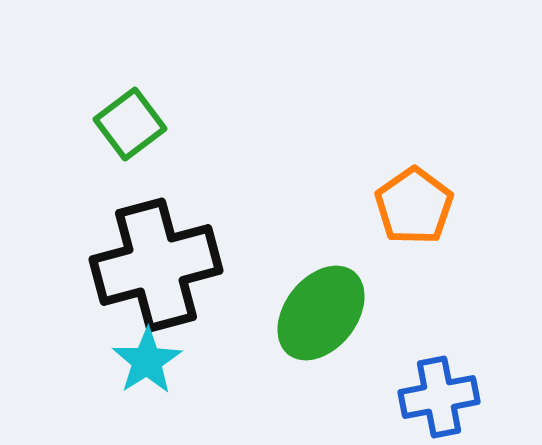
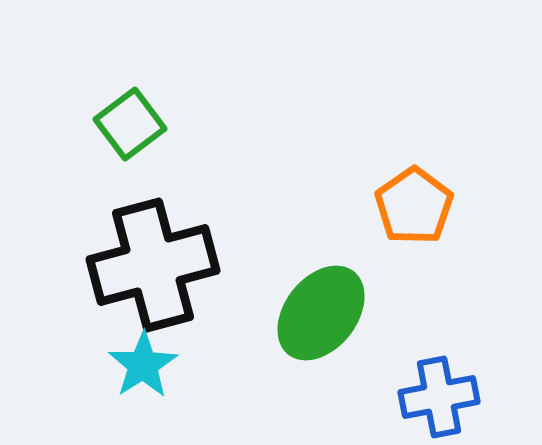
black cross: moved 3 px left
cyan star: moved 4 px left, 4 px down
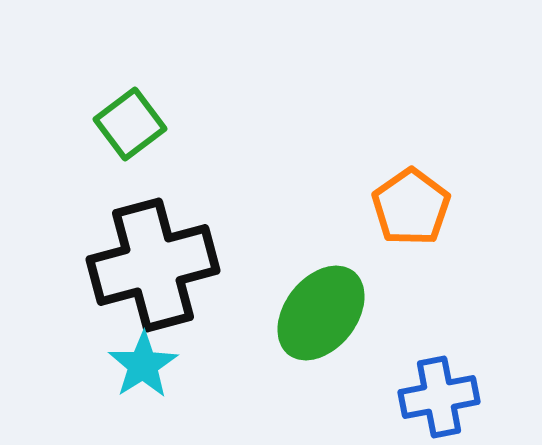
orange pentagon: moved 3 px left, 1 px down
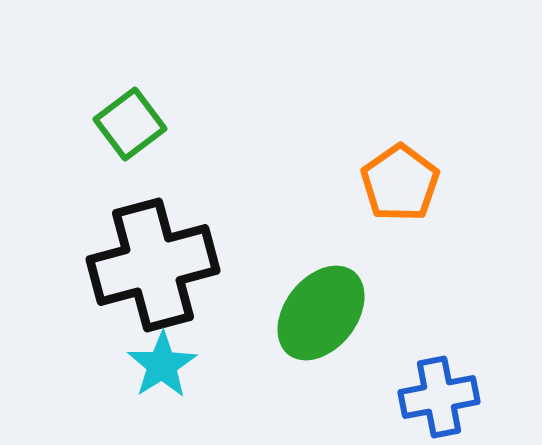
orange pentagon: moved 11 px left, 24 px up
cyan star: moved 19 px right
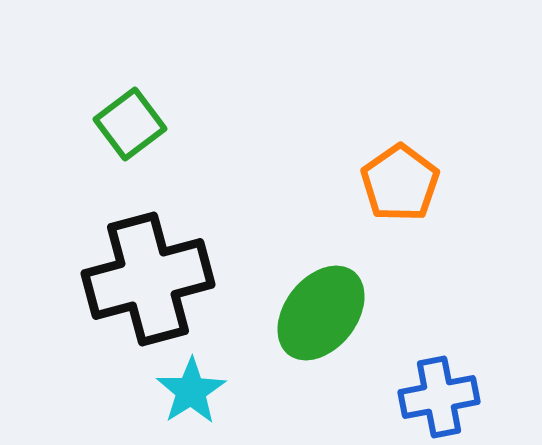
black cross: moved 5 px left, 14 px down
cyan star: moved 29 px right, 26 px down
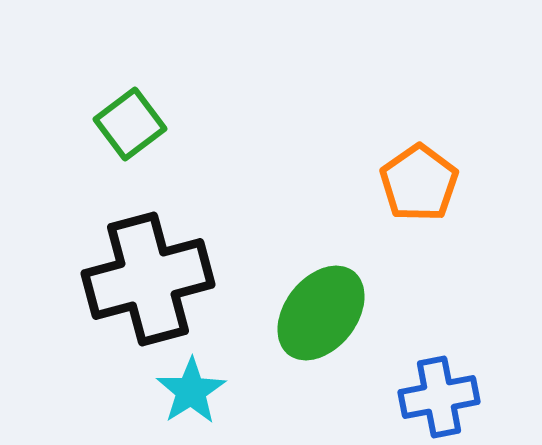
orange pentagon: moved 19 px right
